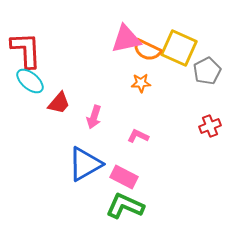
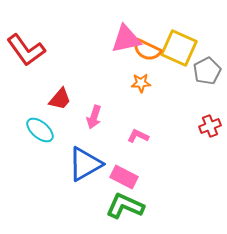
red L-shape: rotated 147 degrees clockwise
cyan ellipse: moved 10 px right, 49 px down
red trapezoid: moved 1 px right, 4 px up
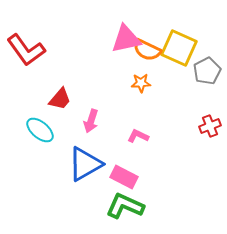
pink arrow: moved 3 px left, 4 px down
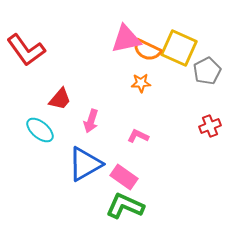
pink rectangle: rotated 8 degrees clockwise
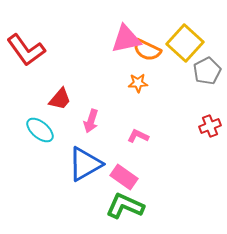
yellow square: moved 6 px right, 5 px up; rotated 18 degrees clockwise
orange star: moved 3 px left
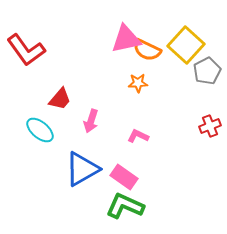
yellow square: moved 1 px right, 2 px down
blue triangle: moved 3 px left, 5 px down
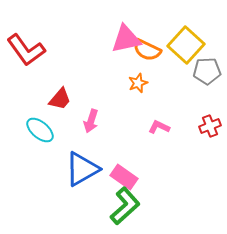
gray pentagon: rotated 24 degrees clockwise
orange star: rotated 18 degrees counterclockwise
pink L-shape: moved 21 px right, 9 px up
green L-shape: rotated 114 degrees clockwise
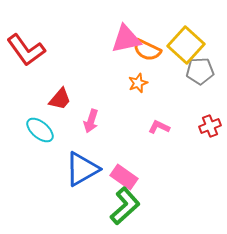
gray pentagon: moved 7 px left
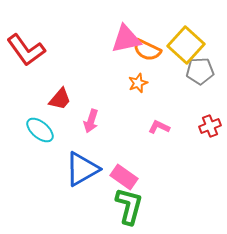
green L-shape: moved 4 px right; rotated 33 degrees counterclockwise
